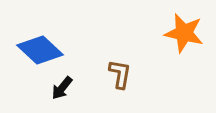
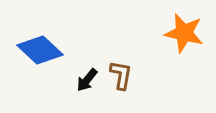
brown L-shape: moved 1 px right, 1 px down
black arrow: moved 25 px right, 8 px up
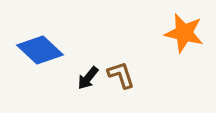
brown L-shape: rotated 28 degrees counterclockwise
black arrow: moved 1 px right, 2 px up
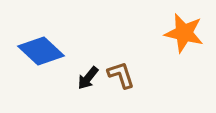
blue diamond: moved 1 px right, 1 px down
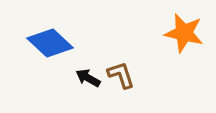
blue diamond: moved 9 px right, 8 px up
black arrow: rotated 80 degrees clockwise
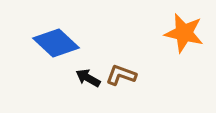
blue diamond: moved 6 px right
brown L-shape: rotated 52 degrees counterclockwise
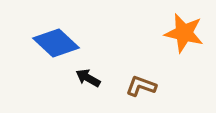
brown L-shape: moved 20 px right, 11 px down
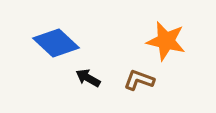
orange star: moved 18 px left, 8 px down
brown L-shape: moved 2 px left, 6 px up
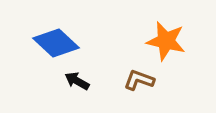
black arrow: moved 11 px left, 3 px down
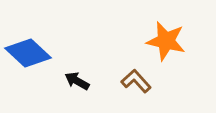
blue diamond: moved 28 px left, 10 px down
brown L-shape: moved 3 px left, 1 px down; rotated 28 degrees clockwise
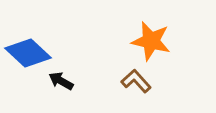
orange star: moved 15 px left
black arrow: moved 16 px left
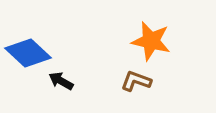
brown L-shape: rotated 28 degrees counterclockwise
